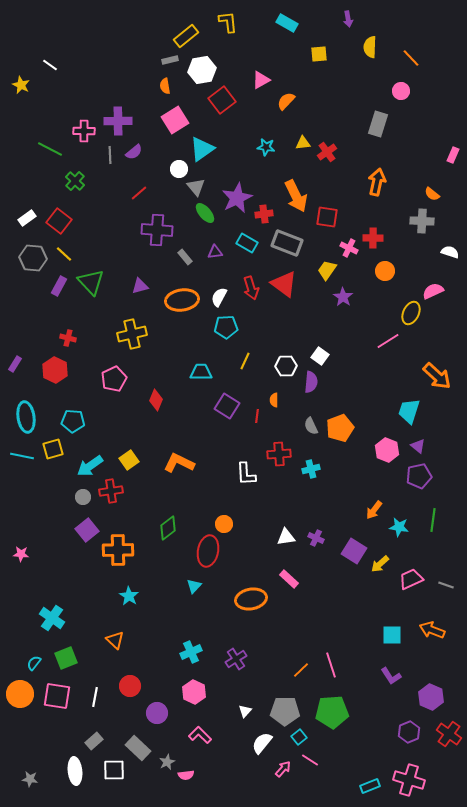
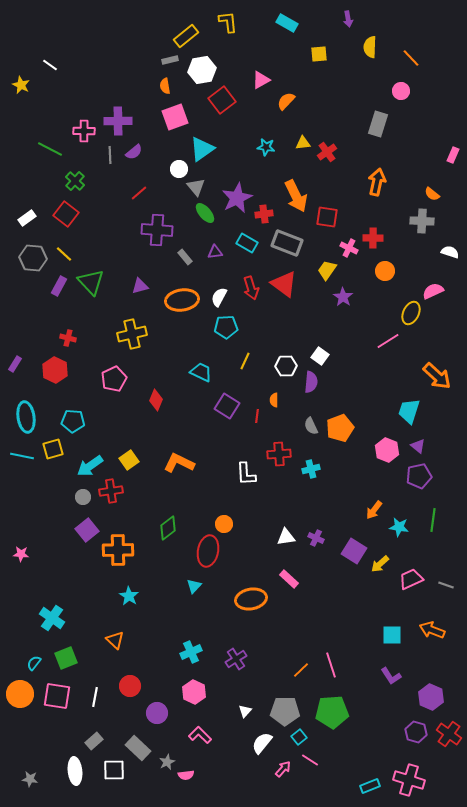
pink square at (175, 120): moved 3 px up; rotated 12 degrees clockwise
red square at (59, 221): moved 7 px right, 7 px up
cyan trapezoid at (201, 372): rotated 25 degrees clockwise
purple hexagon at (409, 732): moved 7 px right; rotated 20 degrees counterclockwise
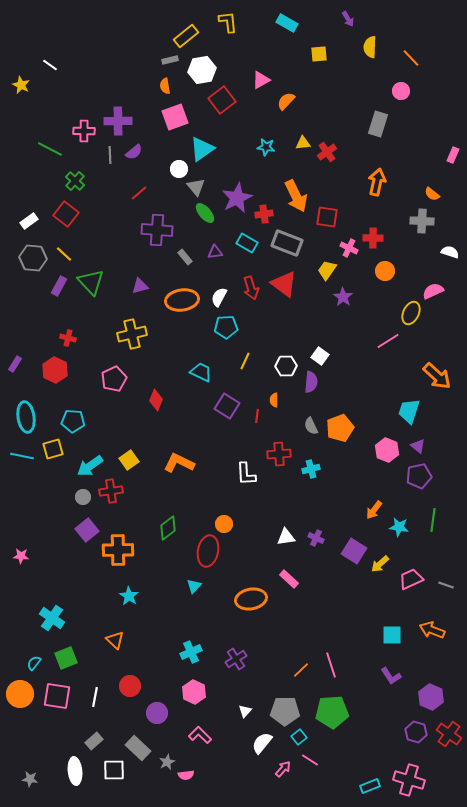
purple arrow at (348, 19): rotated 21 degrees counterclockwise
white rectangle at (27, 218): moved 2 px right, 3 px down
pink star at (21, 554): moved 2 px down
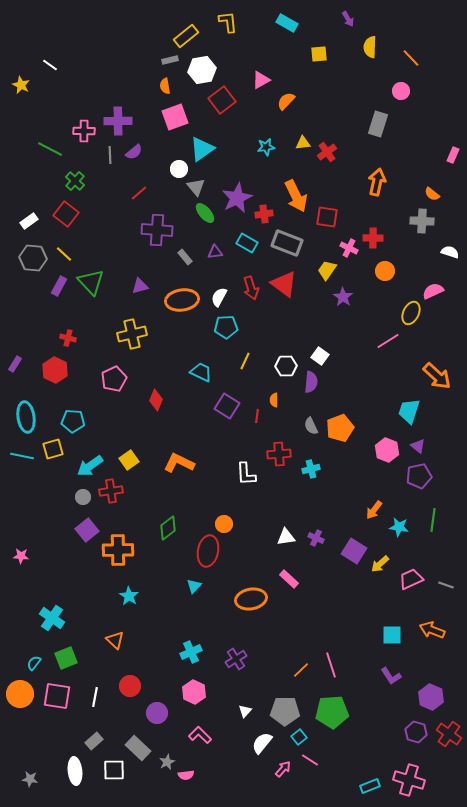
cyan star at (266, 147): rotated 18 degrees counterclockwise
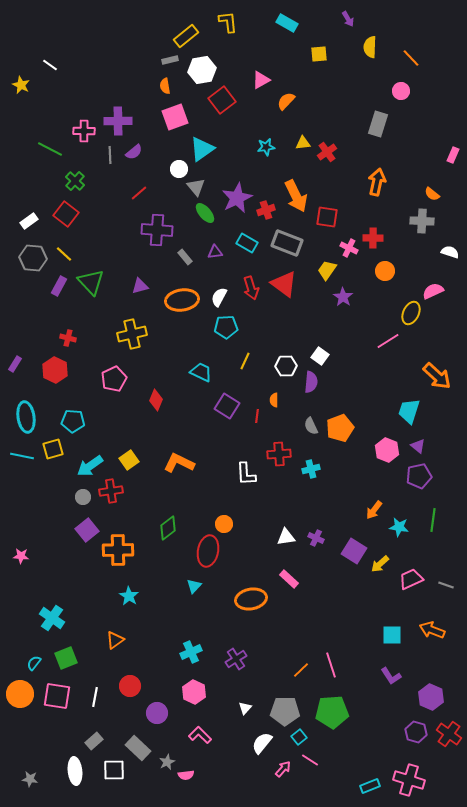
red cross at (264, 214): moved 2 px right, 4 px up; rotated 12 degrees counterclockwise
orange triangle at (115, 640): rotated 42 degrees clockwise
white triangle at (245, 711): moved 3 px up
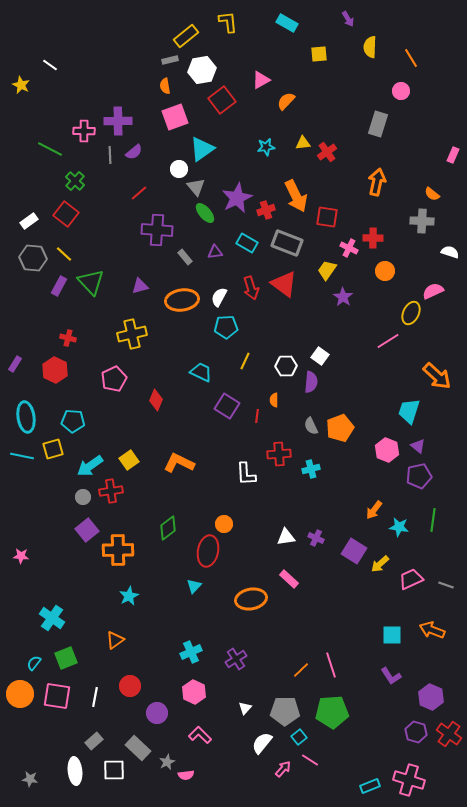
orange line at (411, 58): rotated 12 degrees clockwise
cyan star at (129, 596): rotated 12 degrees clockwise
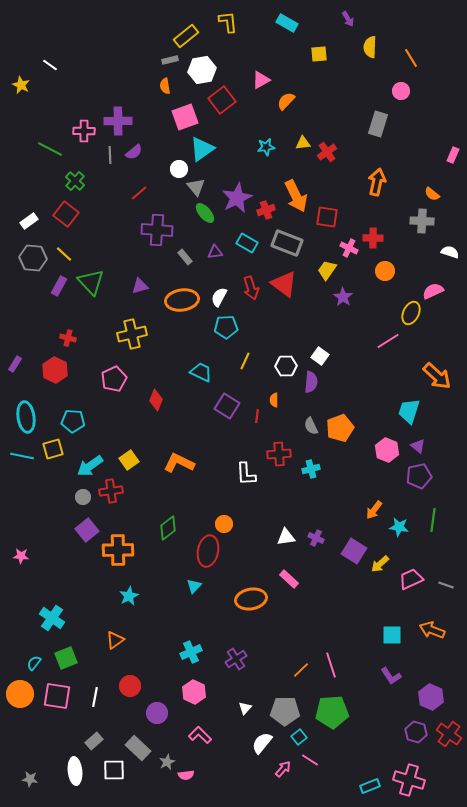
pink square at (175, 117): moved 10 px right
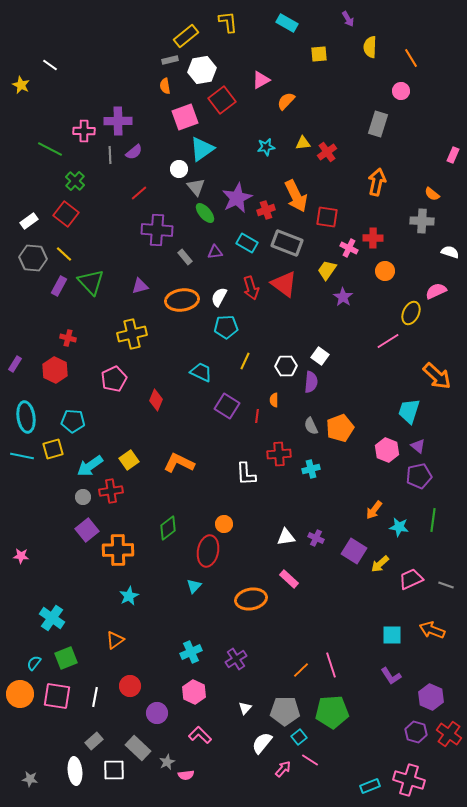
pink semicircle at (433, 291): moved 3 px right
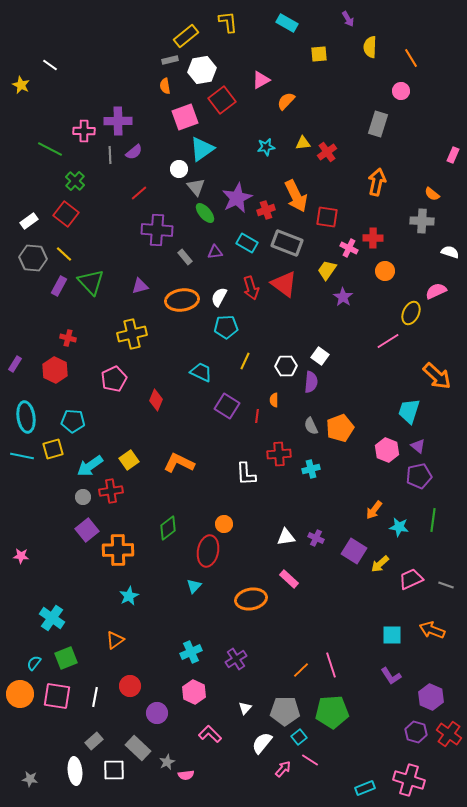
pink L-shape at (200, 735): moved 10 px right, 1 px up
cyan rectangle at (370, 786): moved 5 px left, 2 px down
